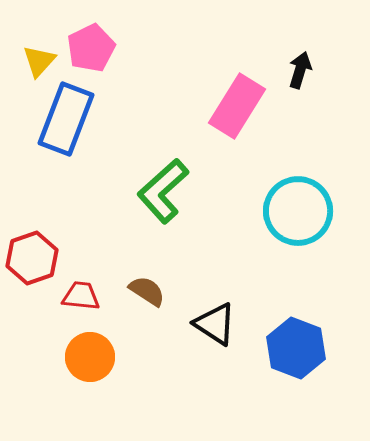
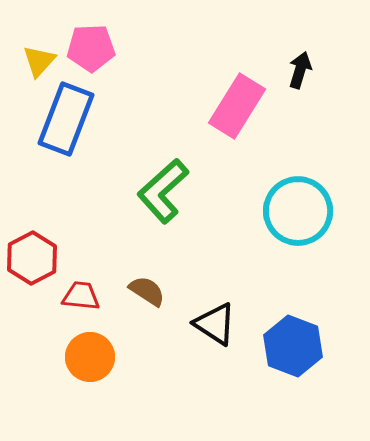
pink pentagon: rotated 24 degrees clockwise
red hexagon: rotated 9 degrees counterclockwise
blue hexagon: moved 3 px left, 2 px up
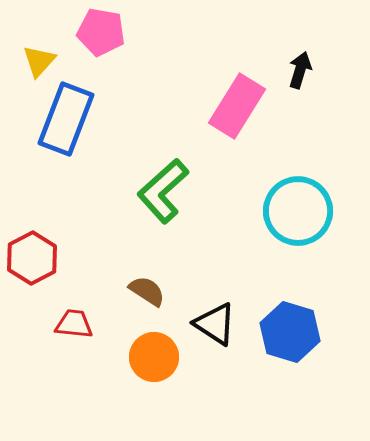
pink pentagon: moved 10 px right, 16 px up; rotated 12 degrees clockwise
red trapezoid: moved 7 px left, 28 px down
blue hexagon: moved 3 px left, 14 px up; rotated 4 degrees counterclockwise
orange circle: moved 64 px right
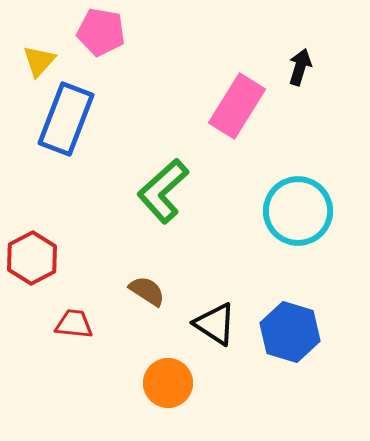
black arrow: moved 3 px up
orange circle: moved 14 px right, 26 px down
